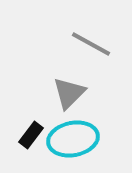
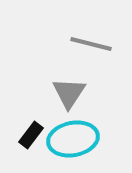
gray line: rotated 15 degrees counterclockwise
gray triangle: rotated 12 degrees counterclockwise
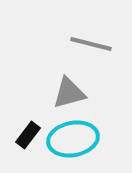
gray triangle: rotated 42 degrees clockwise
black rectangle: moved 3 px left
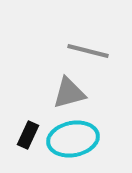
gray line: moved 3 px left, 7 px down
black rectangle: rotated 12 degrees counterclockwise
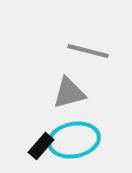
black rectangle: moved 13 px right, 11 px down; rotated 16 degrees clockwise
cyan ellipse: moved 1 px right, 1 px down
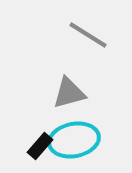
gray line: moved 16 px up; rotated 18 degrees clockwise
black rectangle: moved 1 px left
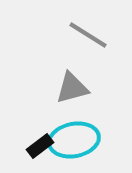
gray triangle: moved 3 px right, 5 px up
black rectangle: rotated 12 degrees clockwise
